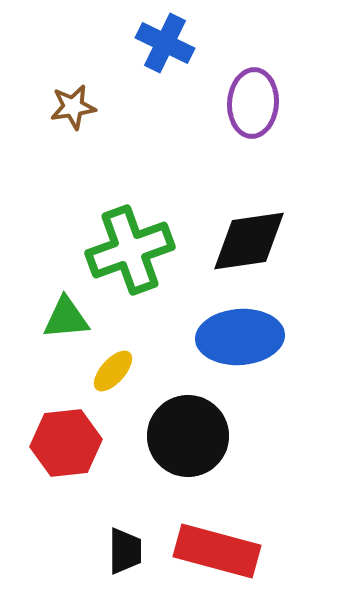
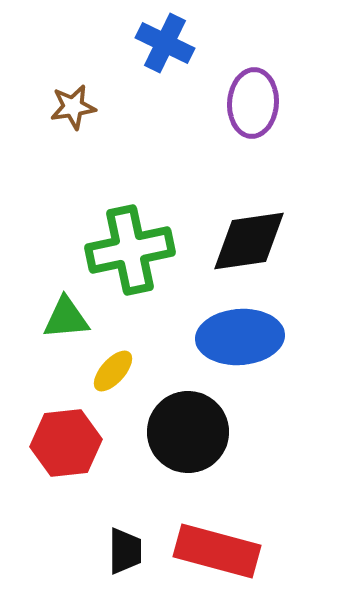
green cross: rotated 8 degrees clockwise
black circle: moved 4 px up
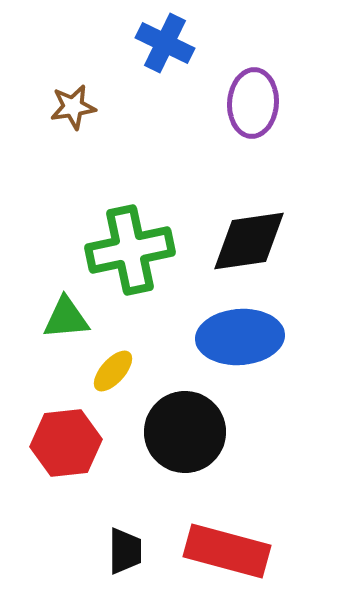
black circle: moved 3 px left
red rectangle: moved 10 px right
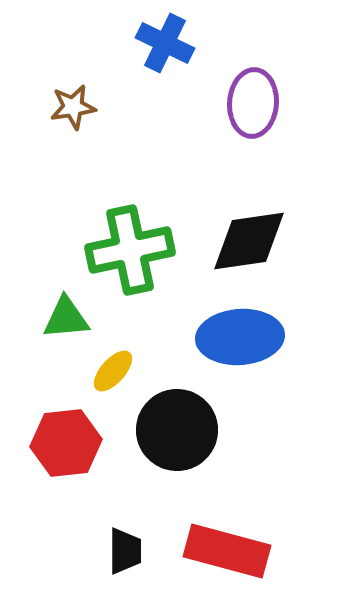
black circle: moved 8 px left, 2 px up
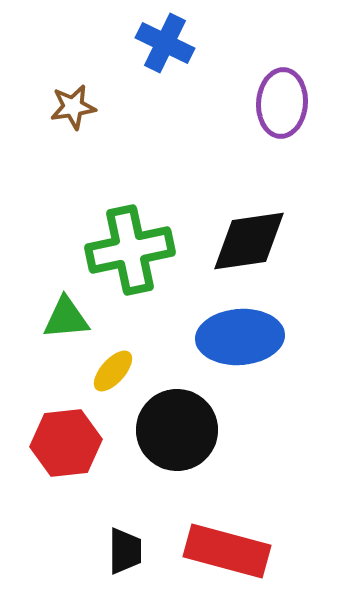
purple ellipse: moved 29 px right
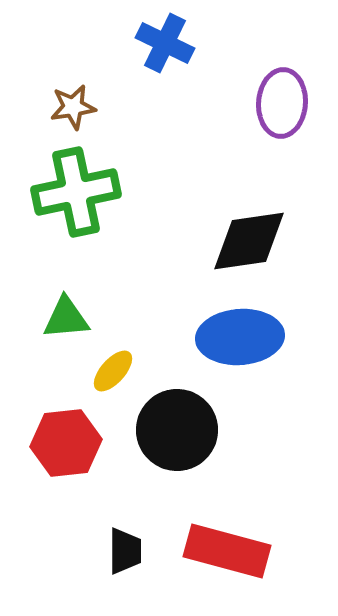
green cross: moved 54 px left, 58 px up
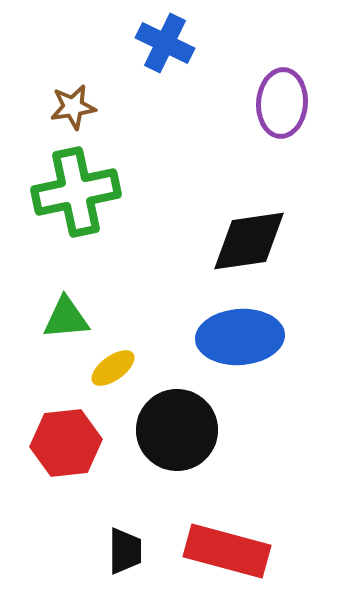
yellow ellipse: moved 3 px up; rotated 12 degrees clockwise
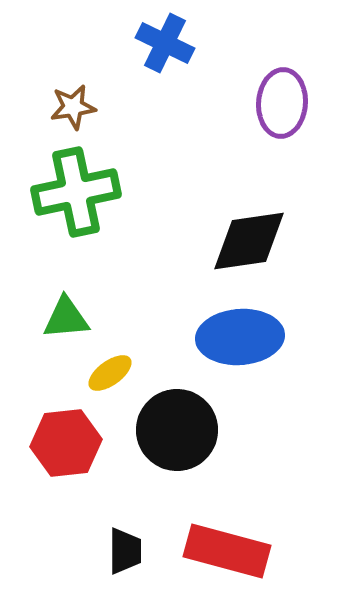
yellow ellipse: moved 3 px left, 5 px down
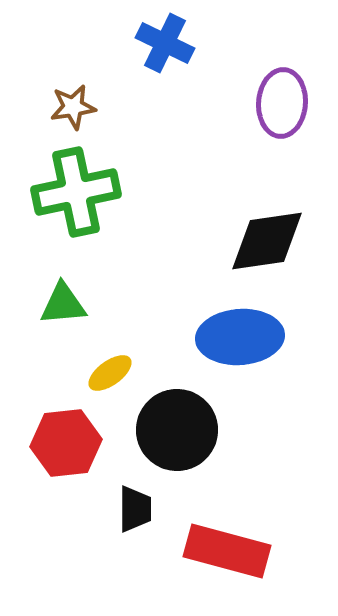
black diamond: moved 18 px right
green triangle: moved 3 px left, 14 px up
black trapezoid: moved 10 px right, 42 px up
